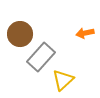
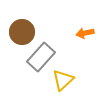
brown circle: moved 2 px right, 2 px up
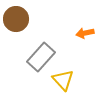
brown circle: moved 6 px left, 13 px up
yellow triangle: rotated 30 degrees counterclockwise
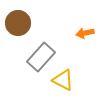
brown circle: moved 2 px right, 4 px down
yellow triangle: rotated 20 degrees counterclockwise
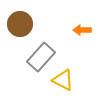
brown circle: moved 2 px right, 1 px down
orange arrow: moved 3 px left, 3 px up; rotated 12 degrees clockwise
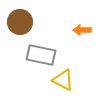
brown circle: moved 2 px up
gray rectangle: moved 2 px up; rotated 60 degrees clockwise
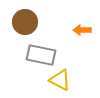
brown circle: moved 5 px right
yellow triangle: moved 3 px left
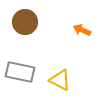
orange arrow: rotated 24 degrees clockwise
gray rectangle: moved 21 px left, 17 px down
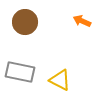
orange arrow: moved 9 px up
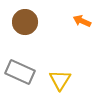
gray rectangle: rotated 12 degrees clockwise
yellow triangle: rotated 35 degrees clockwise
